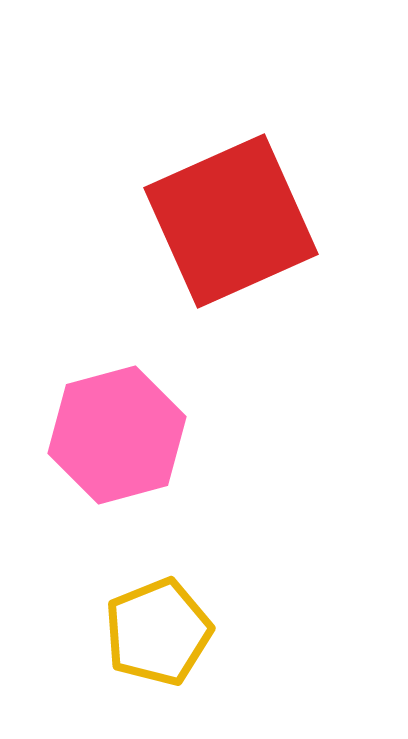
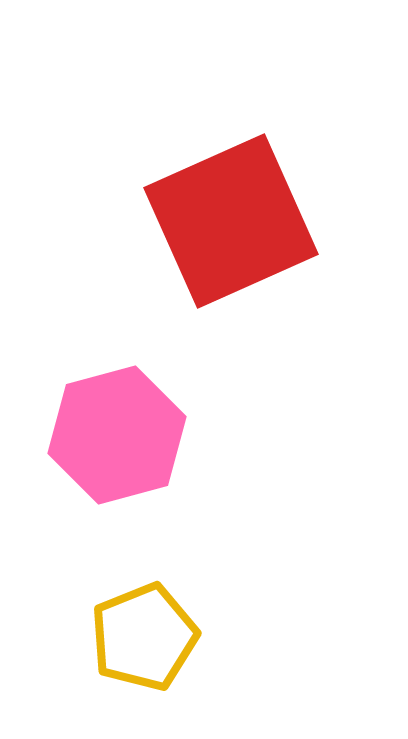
yellow pentagon: moved 14 px left, 5 px down
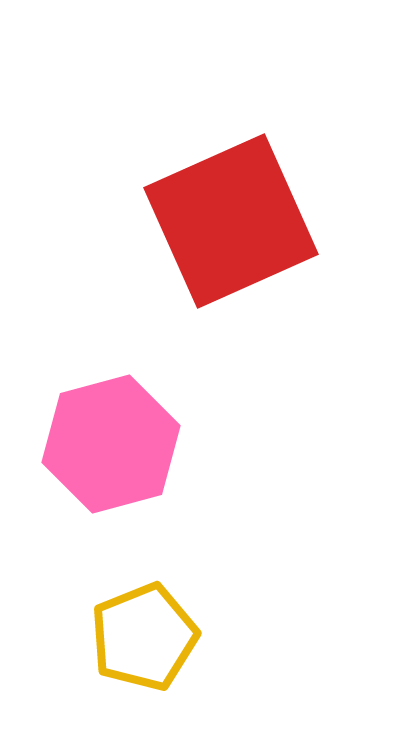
pink hexagon: moved 6 px left, 9 px down
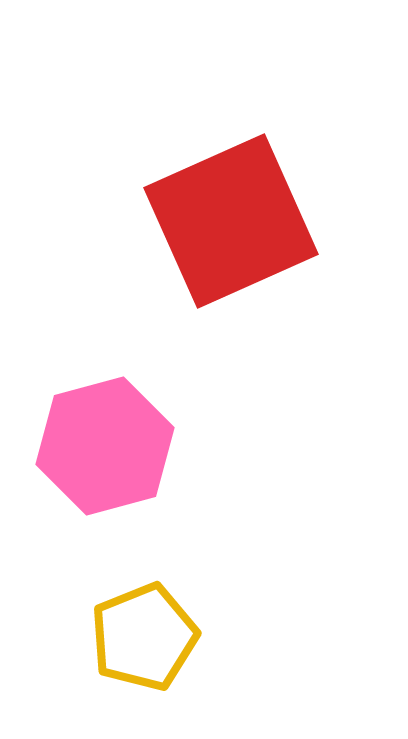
pink hexagon: moved 6 px left, 2 px down
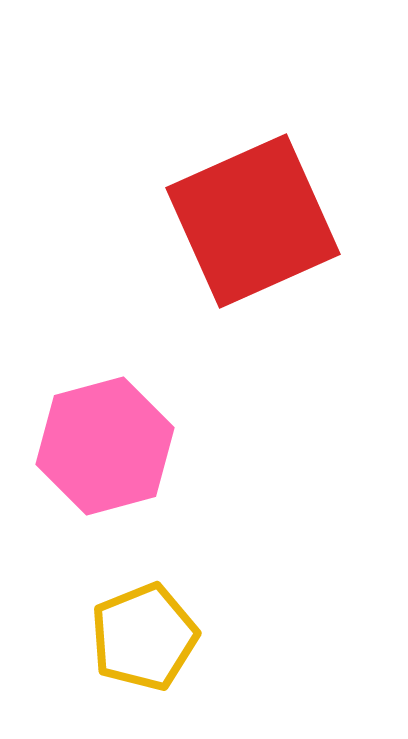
red square: moved 22 px right
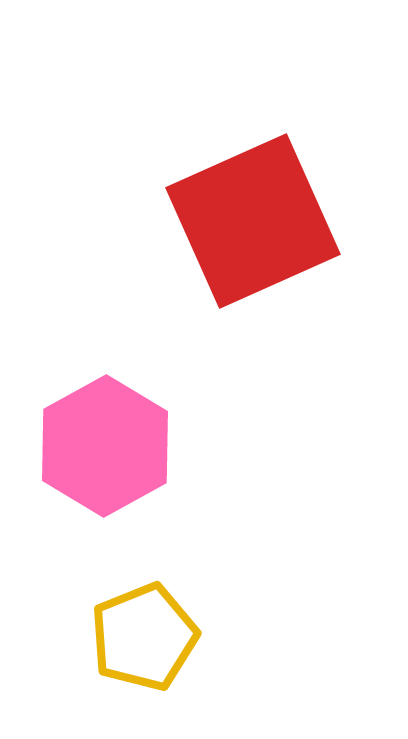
pink hexagon: rotated 14 degrees counterclockwise
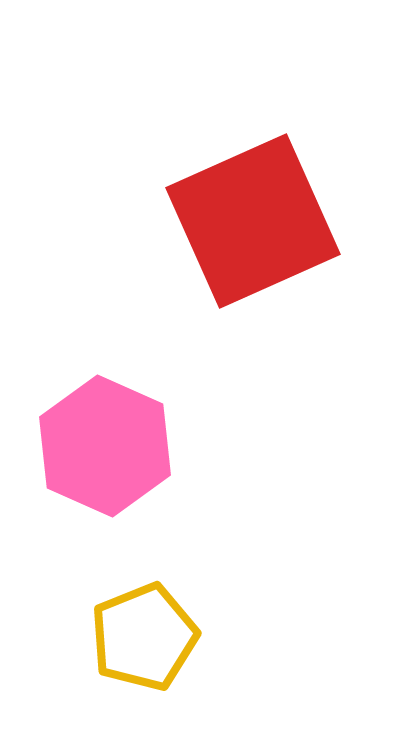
pink hexagon: rotated 7 degrees counterclockwise
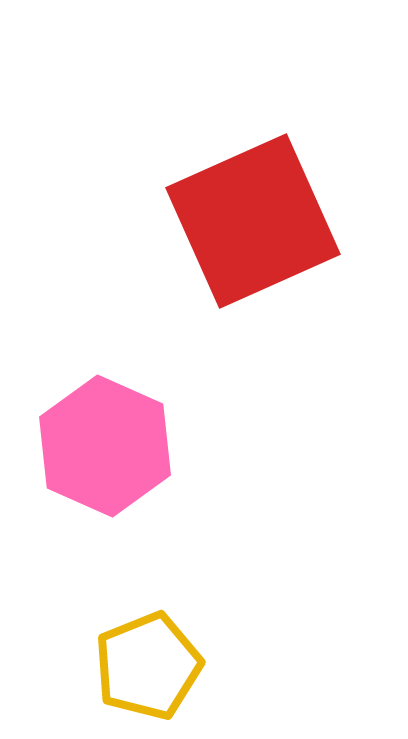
yellow pentagon: moved 4 px right, 29 px down
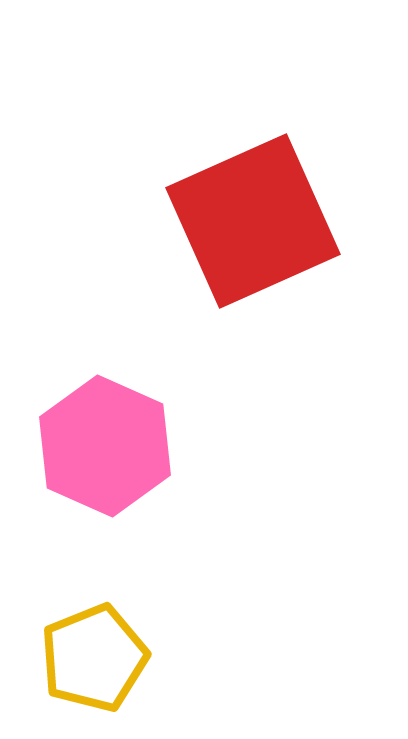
yellow pentagon: moved 54 px left, 8 px up
